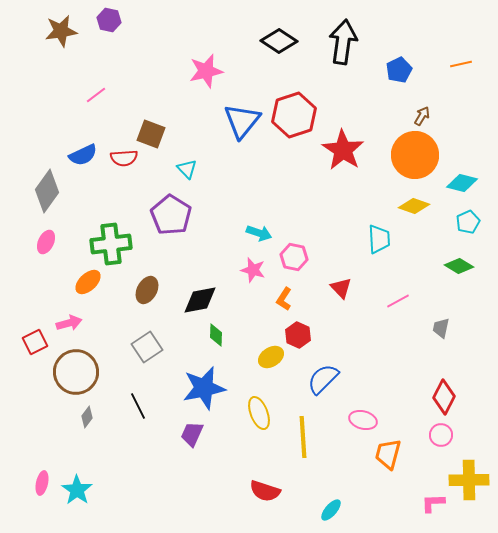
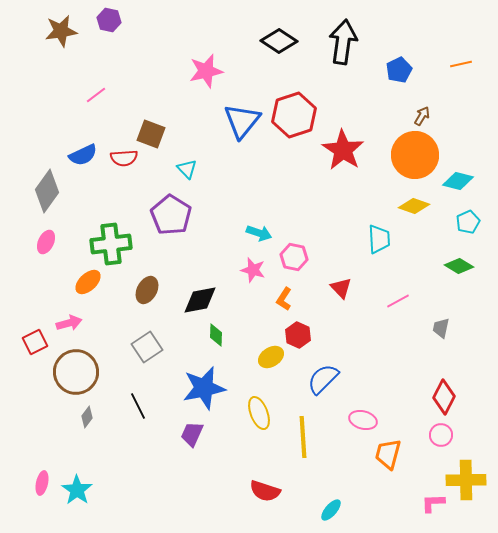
cyan diamond at (462, 183): moved 4 px left, 2 px up
yellow cross at (469, 480): moved 3 px left
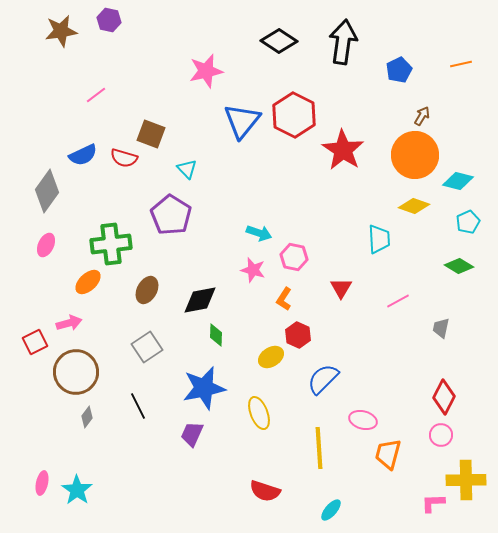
red hexagon at (294, 115): rotated 15 degrees counterclockwise
red semicircle at (124, 158): rotated 20 degrees clockwise
pink ellipse at (46, 242): moved 3 px down
red triangle at (341, 288): rotated 15 degrees clockwise
yellow line at (303, 437): moved 16 px right, 11 px down
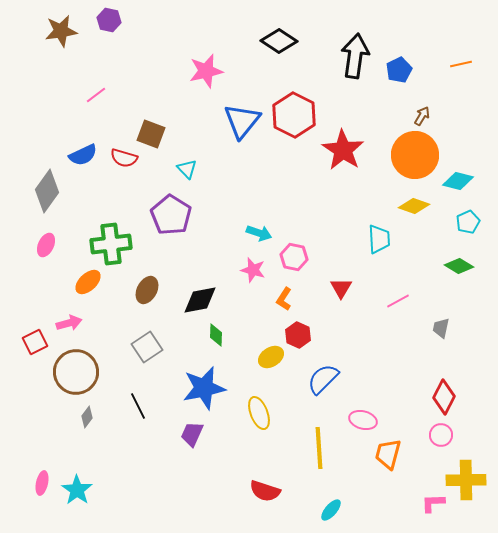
black arrow at (343, 42): moved 12 px right, 14 px down
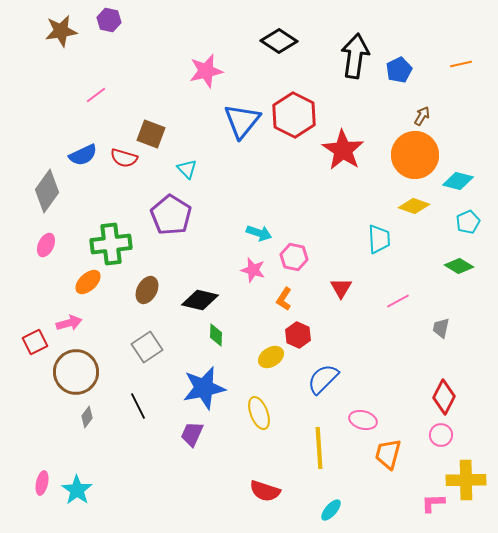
black diamond at (200, 300): rotated 24 degrees clockwise
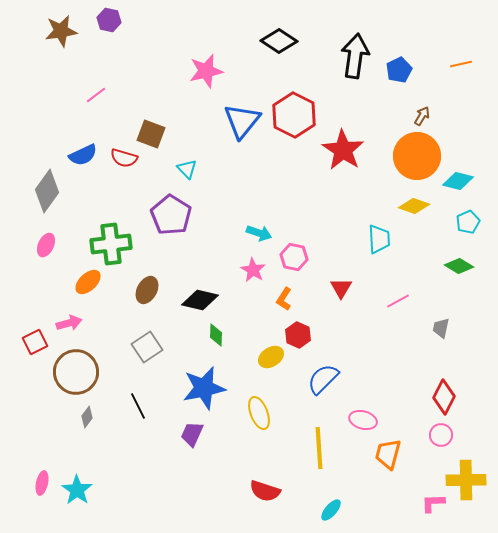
orange circle at (415, 155): moved 2 px right, 1 px down
pink star at (253, 270): rotated 15 degrees clockwise
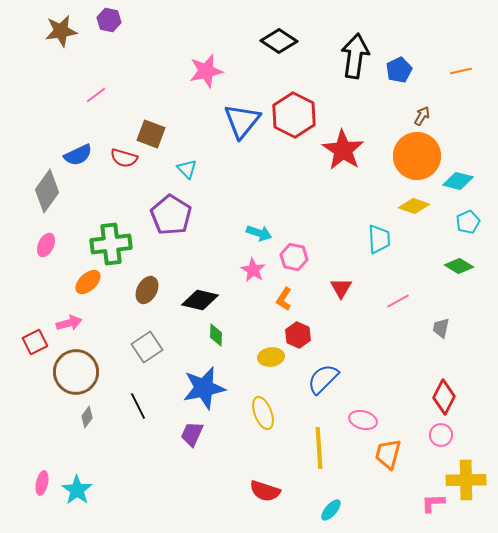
orange line at (461, 64): moved 7 px down
blue semicircle at (83, 155): moved 5 px left
yellow ellipse at (271, 357): rotated 25 degrees clockwise
yellow ellipse at (259, 413): moved 4 px right
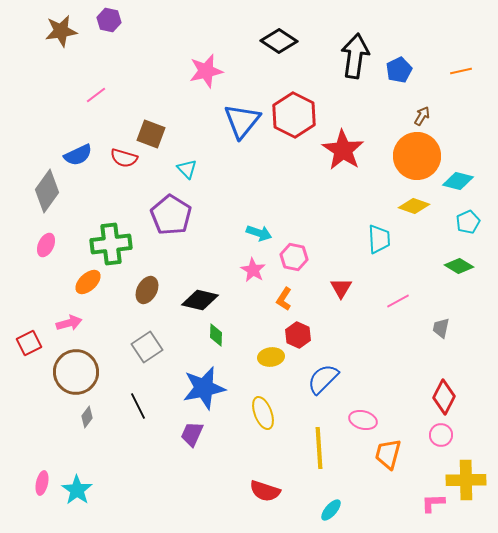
red square at (35, 342): moved 6 px left, 1 px down
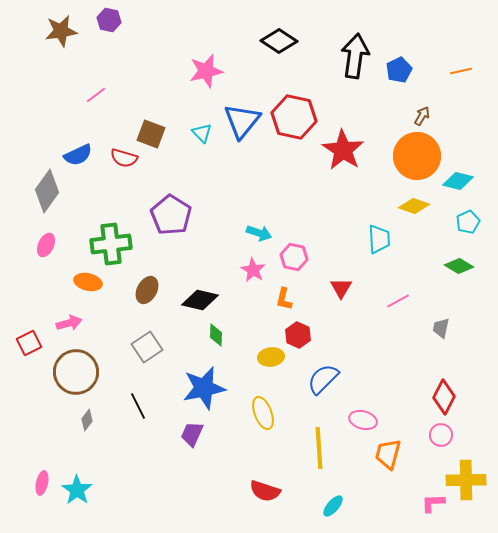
red hexagon at (294, 115): moved 2 px down; rotated 15 degrees counterclockwise
cyan triangle at (187, 169): moved 15 px right, 36 px up
orange ellipse at (88, 282): rotated 56 degrees clockwise
orange L-shape at (284, 299): rotated 20 degrees counterclockwise
gray diamond at (87, 417): moved 3 px down
cyan ellipse at (331, 510): moved 2 px right, 4 px up
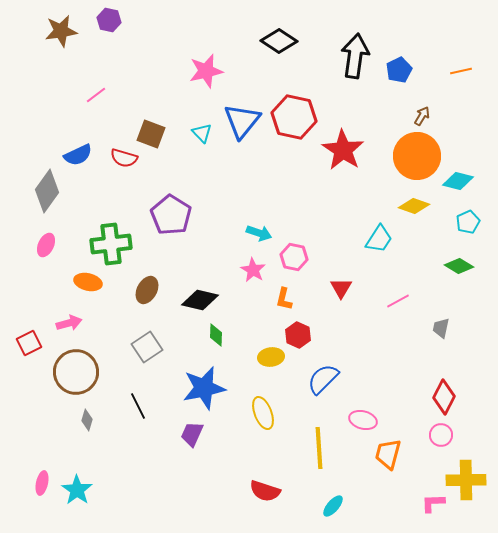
cyan trapezoid at (379, 239): rotated 36 degrees clockwise
gray diamond at (87, 420): rotated 20 degrees counterclockwise
